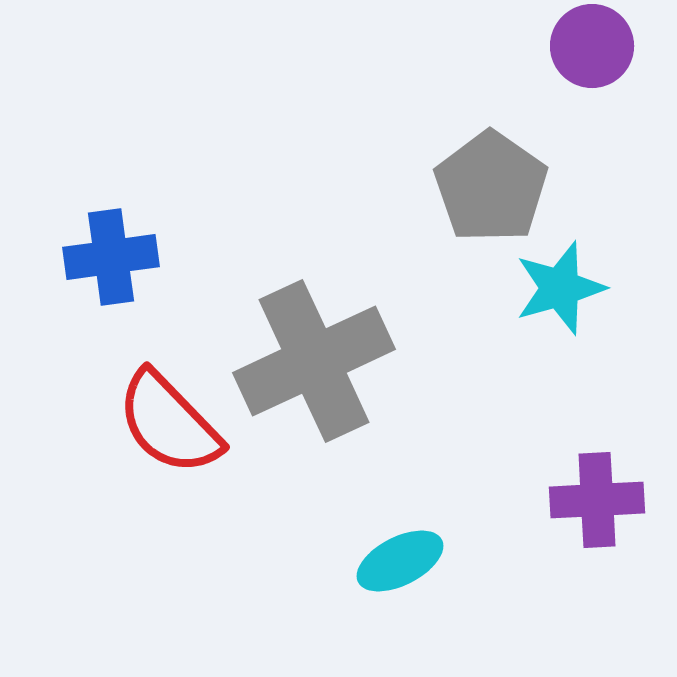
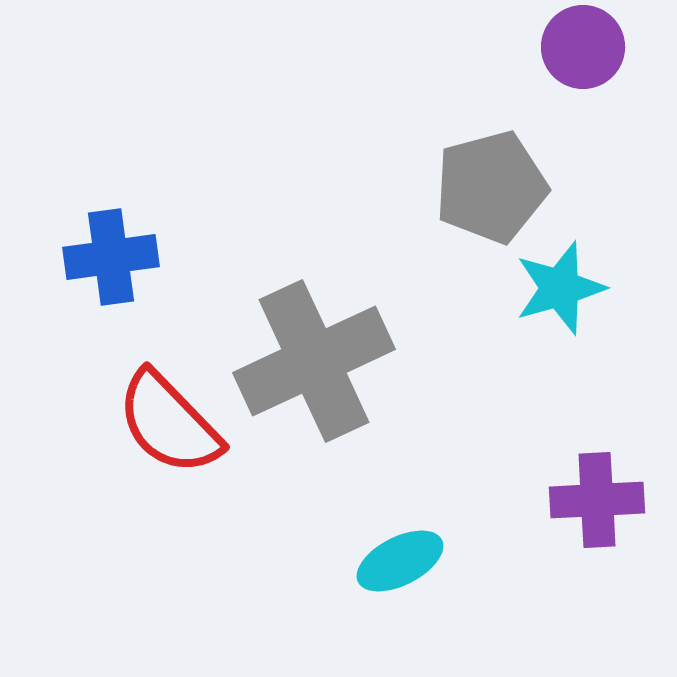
purple circle: moved 9 px left, 1 px down
gray pentagon: rotated 22 degrees clockwise
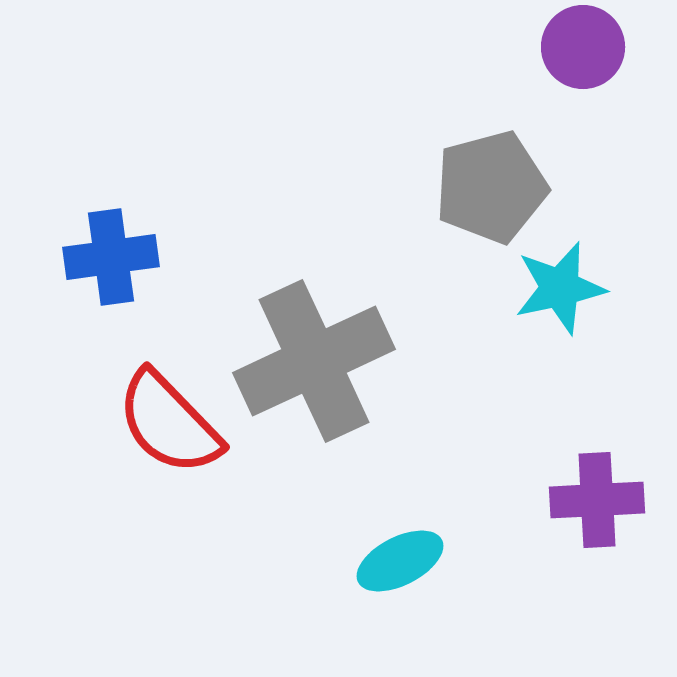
cyan star: rotated 4 degrees clockwise
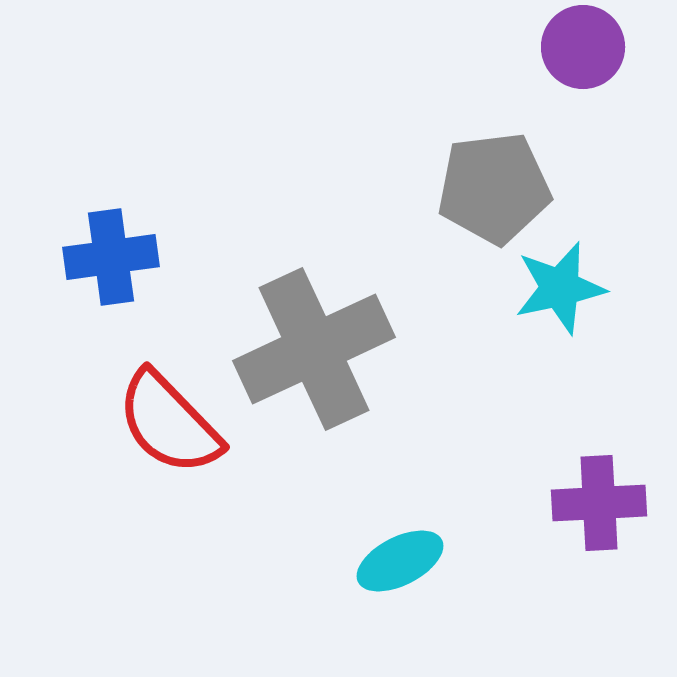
gray pentagon: moved 3 px right, 1 px down; rotated 8 degrees clockwise
gray cross: moved 12 px up
purple cross: moved 2 px right, 3 px down
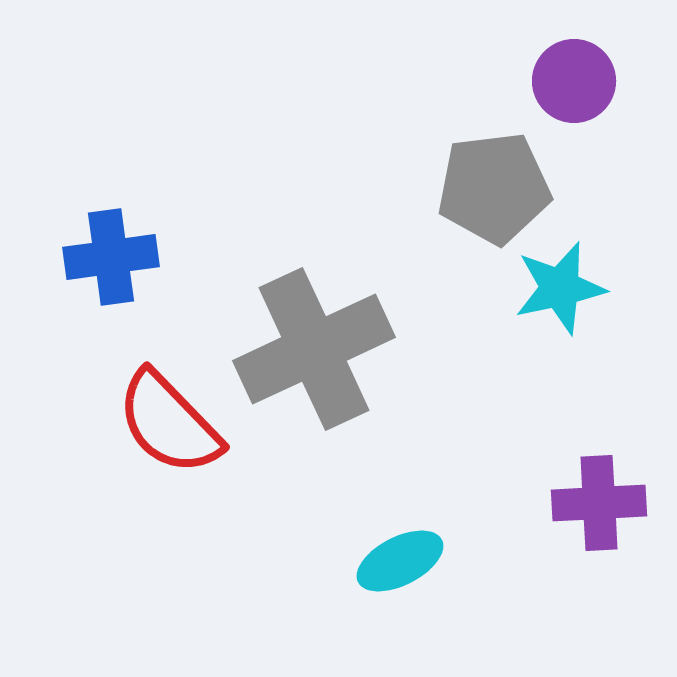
purple circle: moved 9 px left, 34 px down
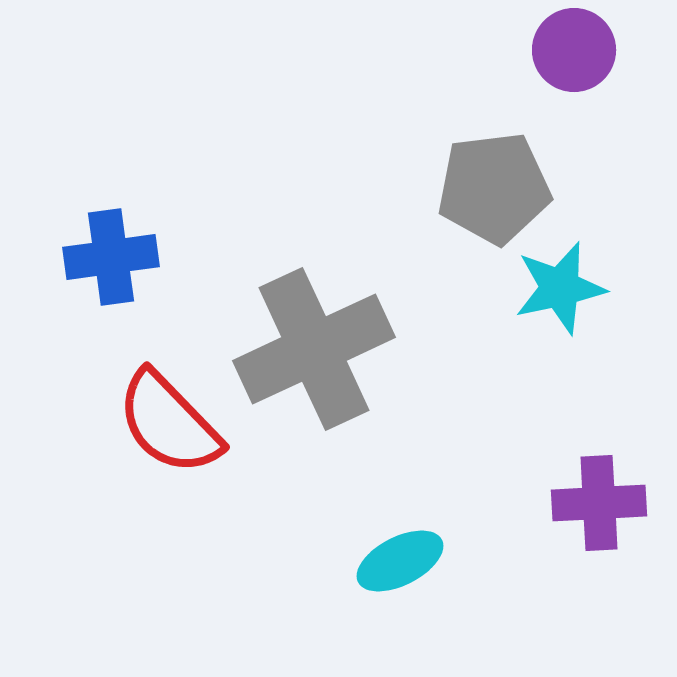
purple circle: moved 31 px up
